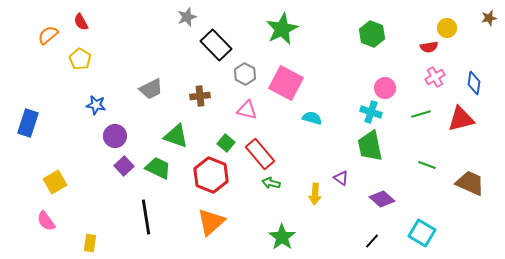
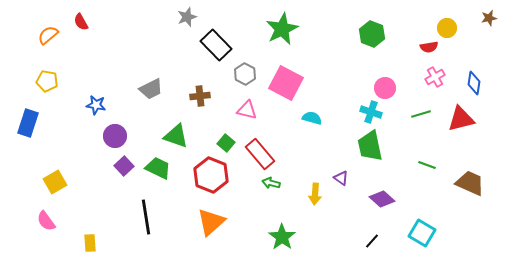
yellow pentagon at (80, 59): moved 33 px left, 22 px down; rotated 20 degrees counterclockwise
yellow rectangle at (90, 243): rotated 12 degrees counterclockwise
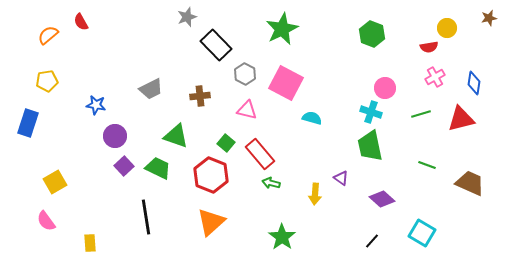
yellow pentagon at (47, 81): rotated 20 degrees counterclockwise
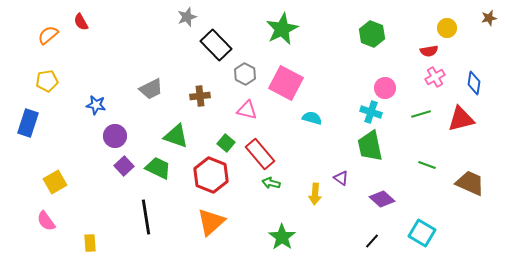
red semicircle at (429, 47): moved 4 px down
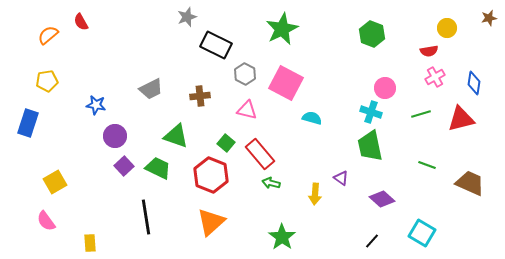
black rectangle at (216, 45): rotated 20 degrees counterclockwise
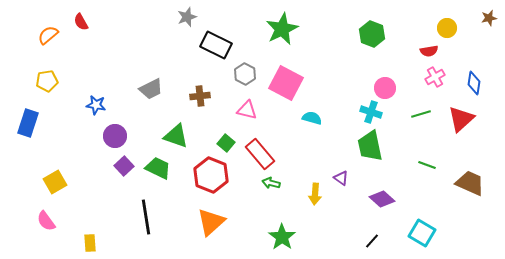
red triangle at (461, 119): rotated 28 degrees counterclockwise
